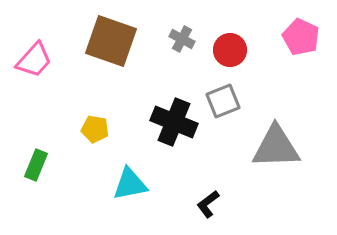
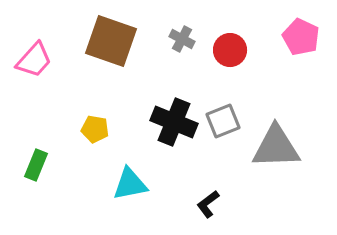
gray square: moved 20 px down
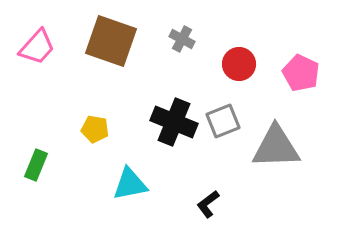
pink pentagon: moved 36 px down
red circle: moved 9 px right, 14 px down
pink trapezoid: moved 3 px right, 13 px up
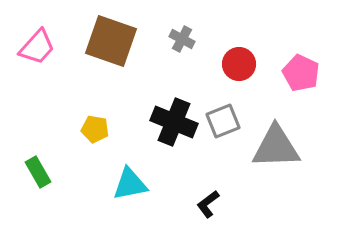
green rectangle: moved 2 px right, 7 px down; rotated 52 degrees counterclockwise
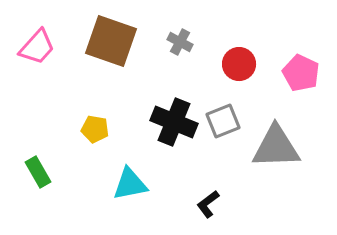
gray cross: moved 2 px left, 3 px down
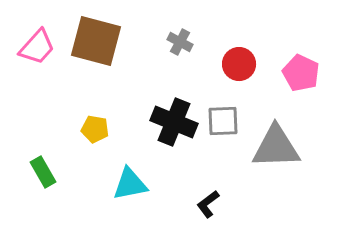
brown square: moved 15 px left; rotated 4 degrees counterclockwise
gray square: rotated 20 degrees clockwise
green rectangle: moved 5 px right
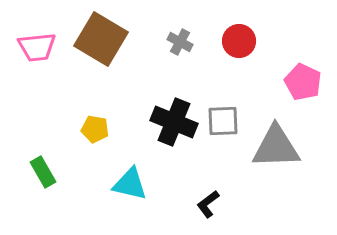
brown square: moved 5 px right, 2 px up; rotated 16 degrees clockwise
pink trapezoid: rotated 42 degrees clockwise
red circle: moved 23 px up
pink pentagon: moved 2 px right, 9 px down
cyan triangle: rotated 24 degrees clockwise
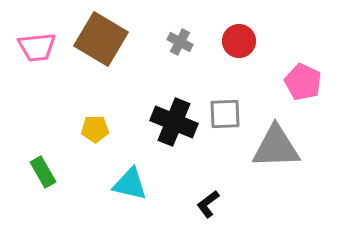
gray square: moved 2 px right, 7 px up
yellow pentagon: rotated 12 degrees counterclockwise
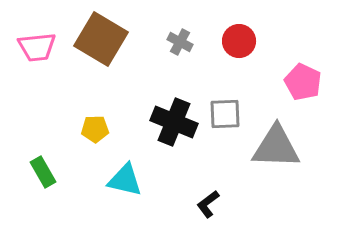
gray triangle: rotated 4 degrees clockwise
cyan triangle: moved 5 px left, 4 px up
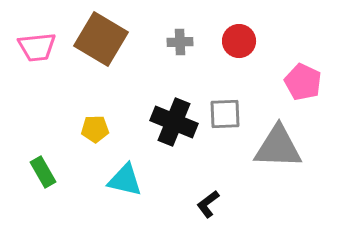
gray cross: rotated 30 degrees counterclockwise
gray triangle: moved 2 px right
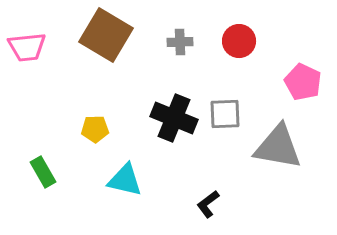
brown square: moved 5 px right, 4 px up
pink trapezoid: moved 10 px left
black cross: moved 4 px up
gray triangle: rotated 8 degrees clockwise
